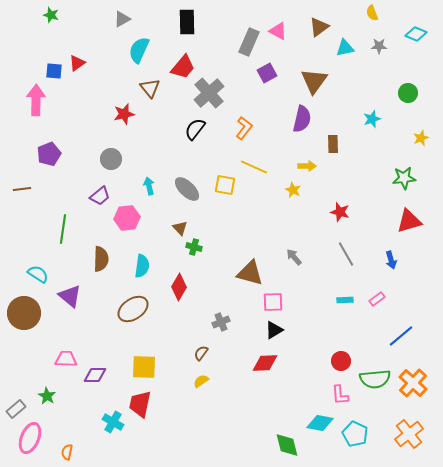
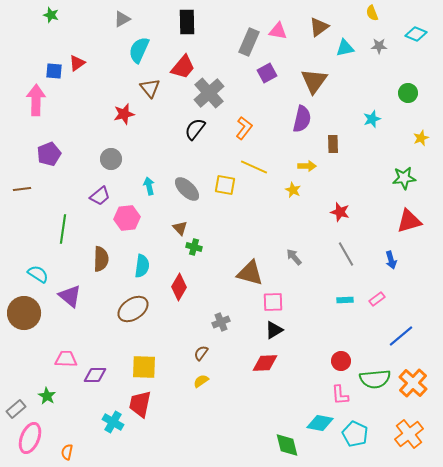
pink triangle at (278, 31): rotated 18 degrees counterclockwise
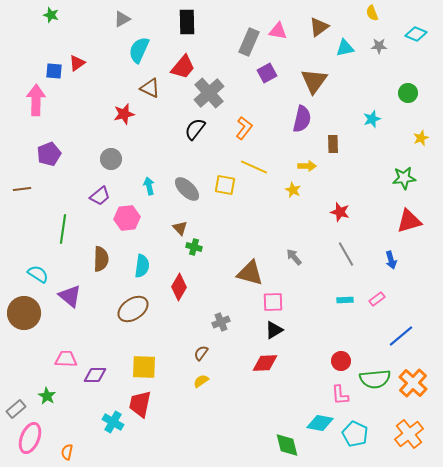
brown triangle at (150, 88): rotated 25 degrees counterclockwise
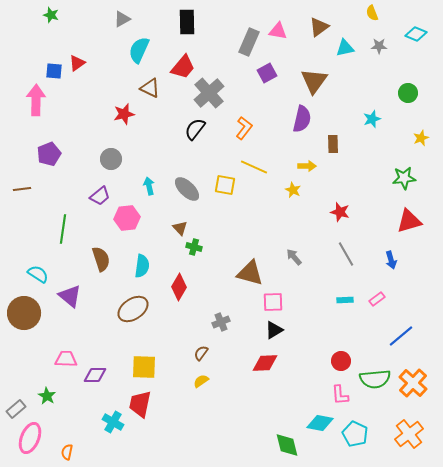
brown semicircle at (101, 259): rotated 20 degrees counterclockwise
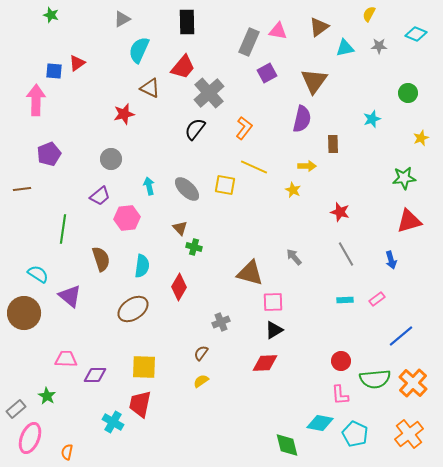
yellow semicircle at (372, 13): moved 3 px left, 1 px down; rotated 49 degrees clockwise
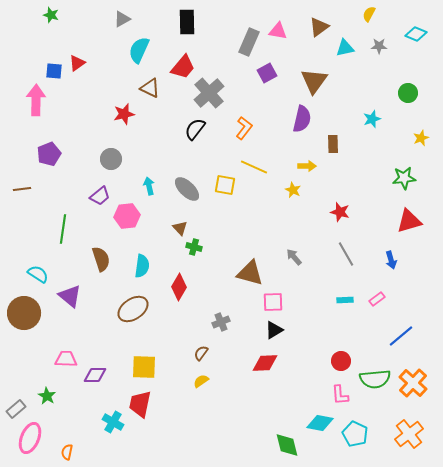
pink hexagon at (127, 218): moved 2 px up
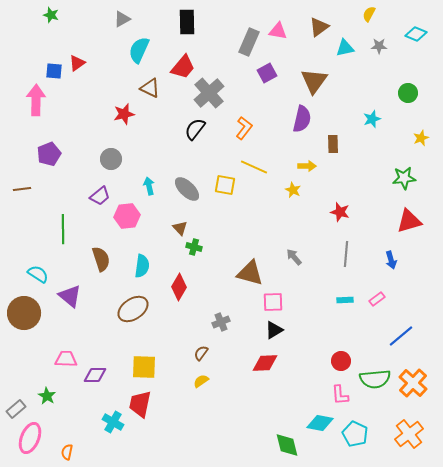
green line at (63, 229): rotated 8 degrees counterclockwise
gray line at (346, 254): rotated 35 degrees clockwise
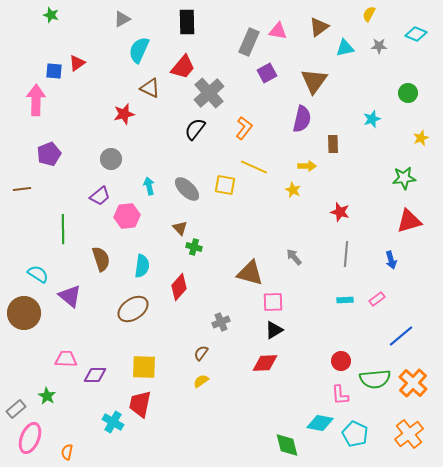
red diamond at (179, 287): rotated 12 degrees clockwise
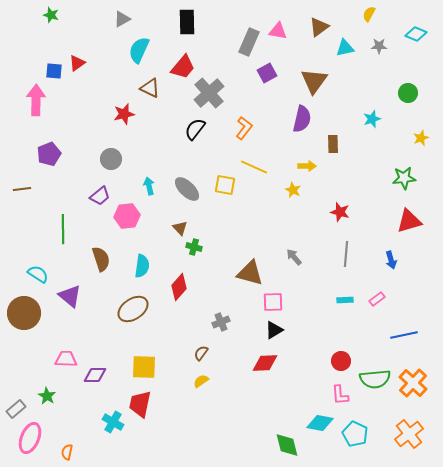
blue line at (401, 336): moved 3 px right, 1 px up; rotated 28 degrees clockwise
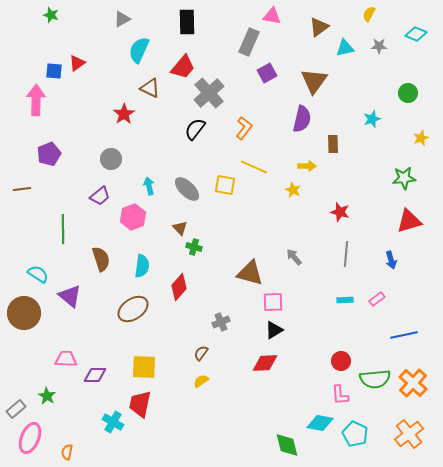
pink triangle at (278, 31): moved 6 px left, 15 px up
red star at (124, 114): rotated 20 degrees counterclockwise
pink hexagon at (127, 216): moved 6 px right, 1 px down; rotated 15 degrees counterclockwise
